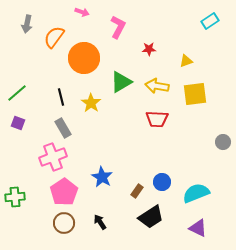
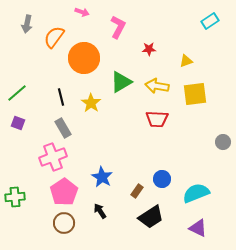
blue circle: moved 3 px up
black arrow: moved 11 px up
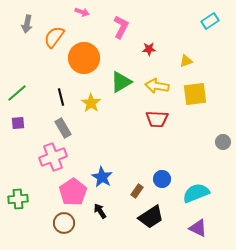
pink L-shape: moved 3 px right
purple square: rotated 24 degrees counterclockwise
pink pentagon: moved 9 px right
green cross: moved 3 px right, 2 px down
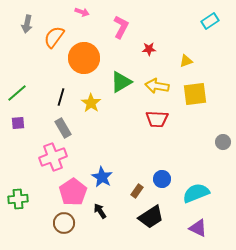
black line: rotated 30 degrees clockwise
